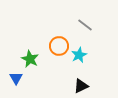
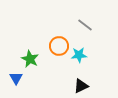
cyan star: rotated 21 degrees clockwise
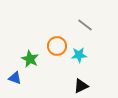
orange circle: moved 2 px left
blue triangle: moved 1 px left; rotated 40 degrees counterclockwise
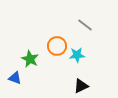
cyan star: moved 2 px left
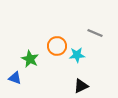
gray line: moved 10 px right, 8 px down; rotated 14 degrees counterclockwise
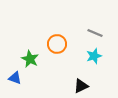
orange circle: moved 2 px up
cyan star: moved 17 px right, 1 px down; rotated 14 degrees counterclockwise
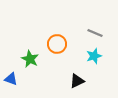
blue triangle: moved 4 px left, 1 px down
black triangle: moved 4 px left, 5 px up
